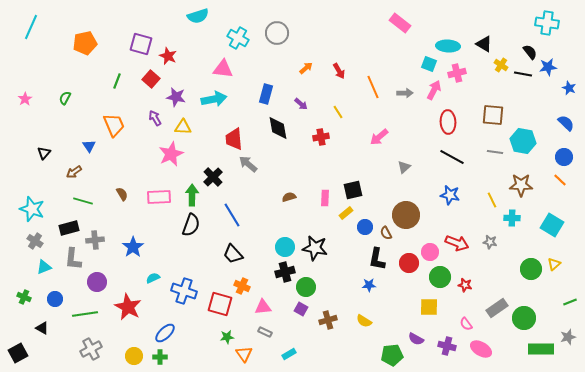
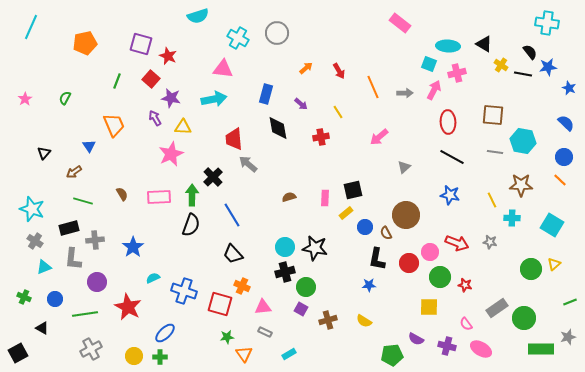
purple star at (176, 97): moved 5 px left, 1 px down
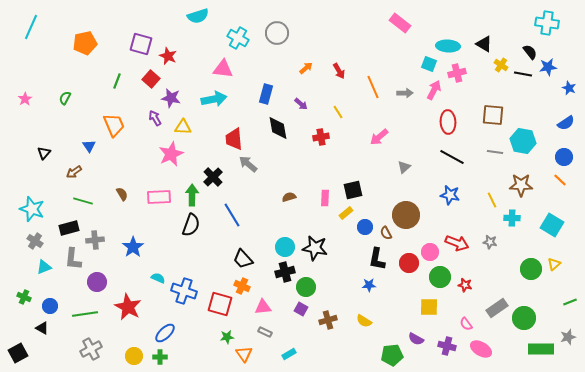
blue semicircle at (566, 123): rotated 102 degrees clockwise
black trapezoid at (233, 254): moved 10 px right, 5 px down
cyan semicircle at (153, 278): moved 5 px right; rotated 48 degrees clockwise
blue circle at (55, 299): moved 5 px left, 7 px down
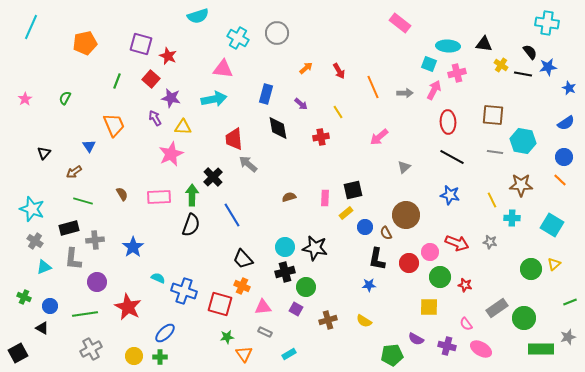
black triangle at (484, 44): rotated 24 degrees counterclockwise
purple square at (301, 309): moved 5 px left
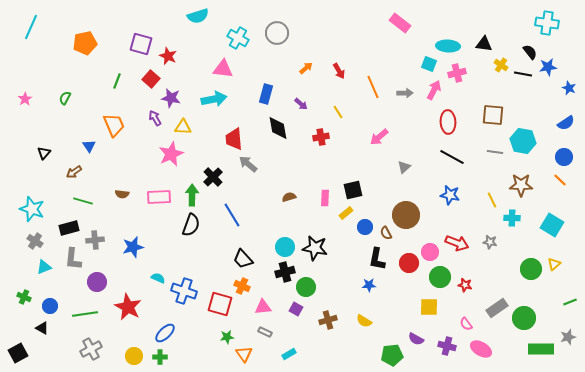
brown semicircle at (122, 194): rotated 128 degrees clockwise
blue star at (133, 247): rotated 20 degrees clockwise
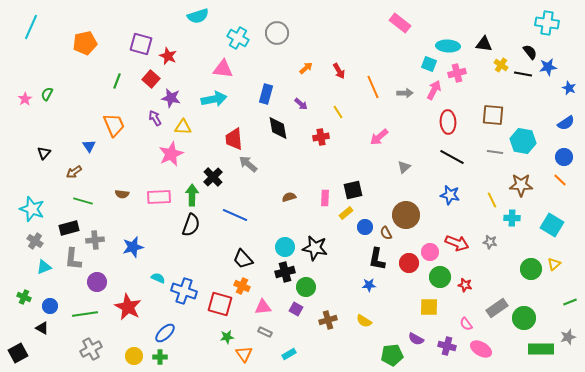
green semicircle at (65, 98): moved 18 px left, 4 px up
blue line at (232, 215): moved 3 px right; rotated 35 degrees counterclockwise
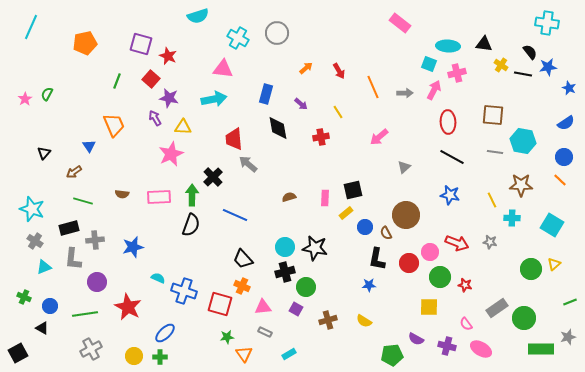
purple star at (171, 98): moved 2 px left
